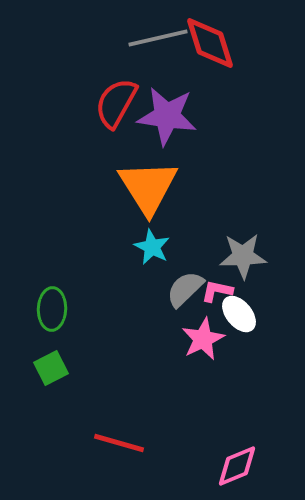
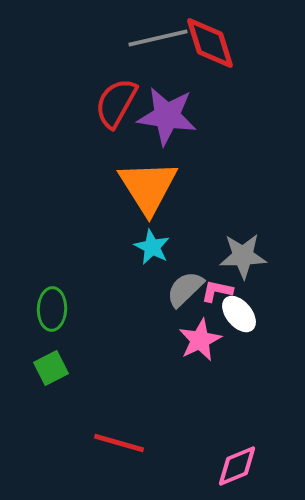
pink star: moved 3 px left, 1 px down
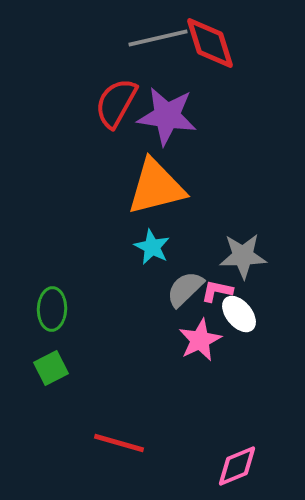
orange triangle: moved 8 px right; rotated 48 degrees clockwise
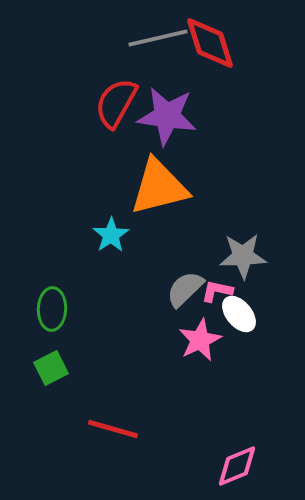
orange triangle: moved 3 px right
cyan star: moved 41 px left, 12 px up; rotated 12 degrees clockwise
red line: moved 6 px left, 14 px up
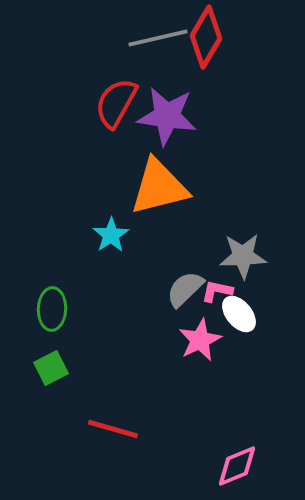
red diamond: moved 4 px left, 6 px up; rotated 48 degrees clockwise
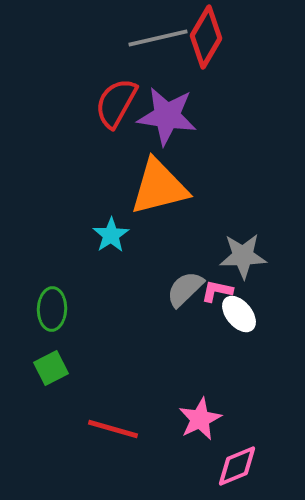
pink star: moved 79 px down
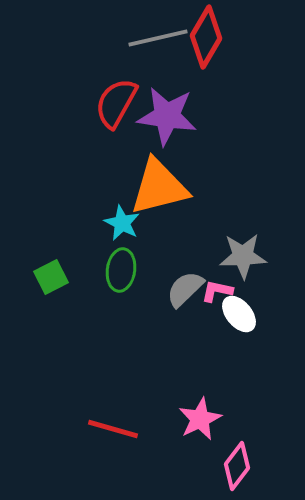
cyan star: moved 11 px right, 12 px up; rotated 12 degrees counterclockwise
green ellipse: moved 69 px right, 39 px up; rotated 6 degrees clockwise
green square: moved 91 px up
pink diamond: rotated 30 degrees counterclockwise
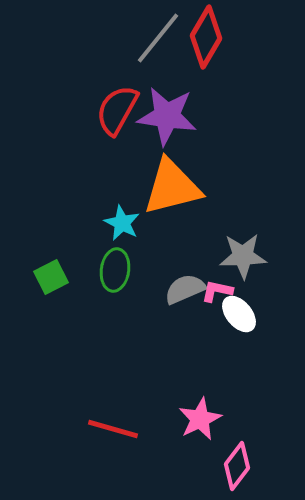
gray line: rotated 38 degrees counterclockwise
red semicircle: moved 1 px right, 7 px down
orange triangle: moved 13 px right
green ellipse: moved 6 px left
gray semicircle: rotated 21 degrees clockwise
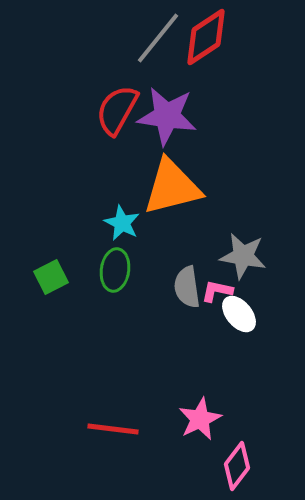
red diamond: rotated 26 degrees clockwise
gray star: rotated 12 degrees clockwise
gray semicircle: moved 2 px right, 2 px up; rotated 75 degrees counterclockwise
red line: rotated 9 degrees counterclockwise
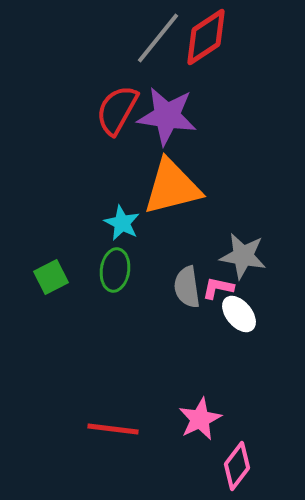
pink L-shape: moved 1 px right, 3 px up
